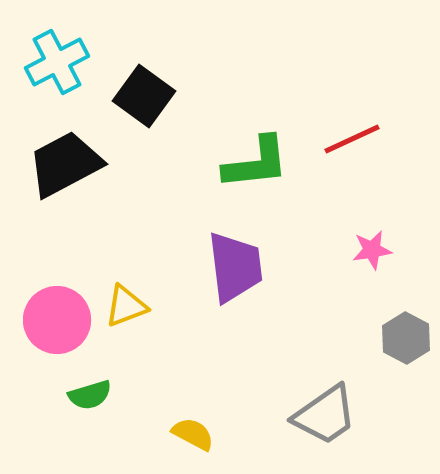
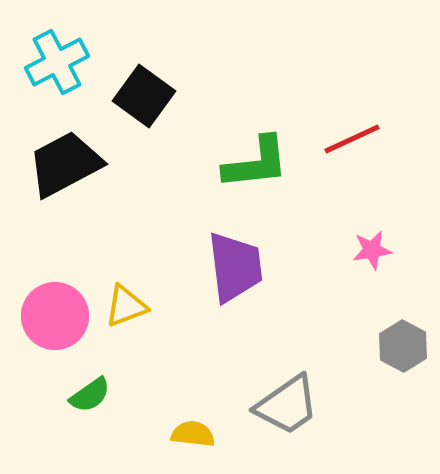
pink circle: moved 2 px left, 4 px up
gray hexagon: moved 3 px left, 8 px down
green semicircle: rotated 18 degrees counterclockwise
gray trapezoid: moved 38 px left, 10 px up
yellow semicircle: rotated 21 degrees counterclockwise
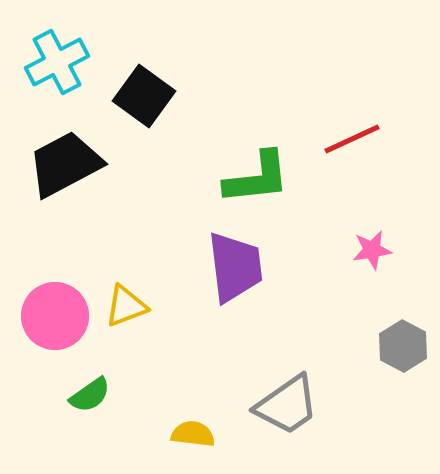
green L-shape: moved 1 px right, 15 px down
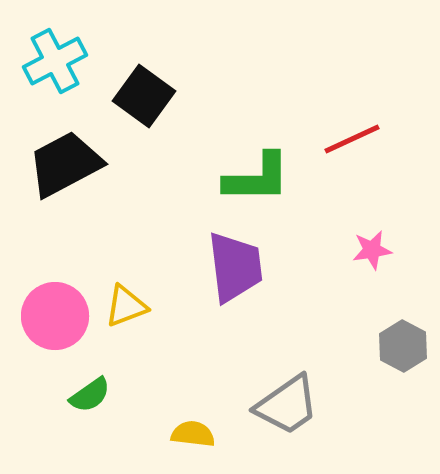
cyan cross: moved 2 px left, 1 px up
green L-shape: rotated 6 degrees clockwise
